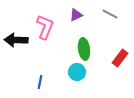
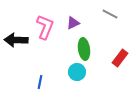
purple triangle: moved 3 px left, 8 px down
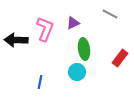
pink L-shape: moved 2 px down
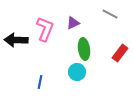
red rectangle: moved 5 px up
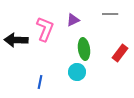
gray line: rotated 28 degrees counterclockwise
purple triangle: moved 3 px up
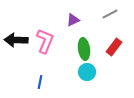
gray line: rotated 28 degrees counterclockwise
pink L-shape: moved 12 px down
red rectangle: moved 6 px left, 6 px up
cyan circle: moved 10 px right
